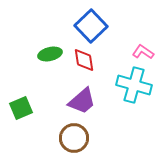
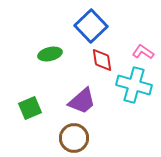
red diamond: moved 18 px right
green square: moved 9 px right
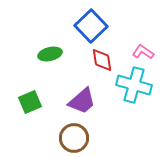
green square: moved 6 px up
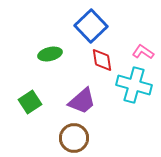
green square: rotated 10 degrees counterclockwise
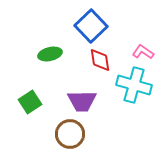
red diamond: moved 2 px left
purple trapezoid: rotated 40 degrees clockwise
brown circle: moved 4 px left, 4 px up
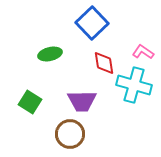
blue square: moved 1 px right, 3 px up
red diamond: moved 4 px right, 3 px down
green square: rotated 25 degrees counterclockwise
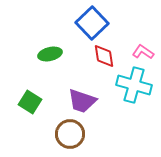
red diamond: moved 7 px up
purple trapezoid: rotated 20 degrees clockwise
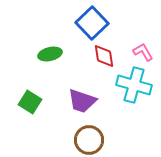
pink L-shape: rotated 25 degrees clockwise
brown circle: moved 19 px right, 6 px down
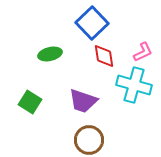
pink L-shape: rotated 95 degrees clockwise
purple trapezoid: moved 1 px right
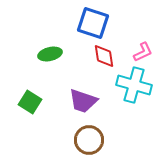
blue square: moved 1 px right; rotated 28 degrees counterclockwise
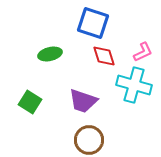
red diamond: rotated 10 degrees counterclockwise
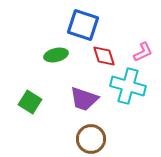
blue square: moved 10 px left, 2 px down
green ellipse: moved 6 px right, 1 px down
cyan cross: moved 6 px left, 1 px down
purple trapezoid: moved 1 px right, 2 px up
brown circle: moved 2 px right, 1 px up
